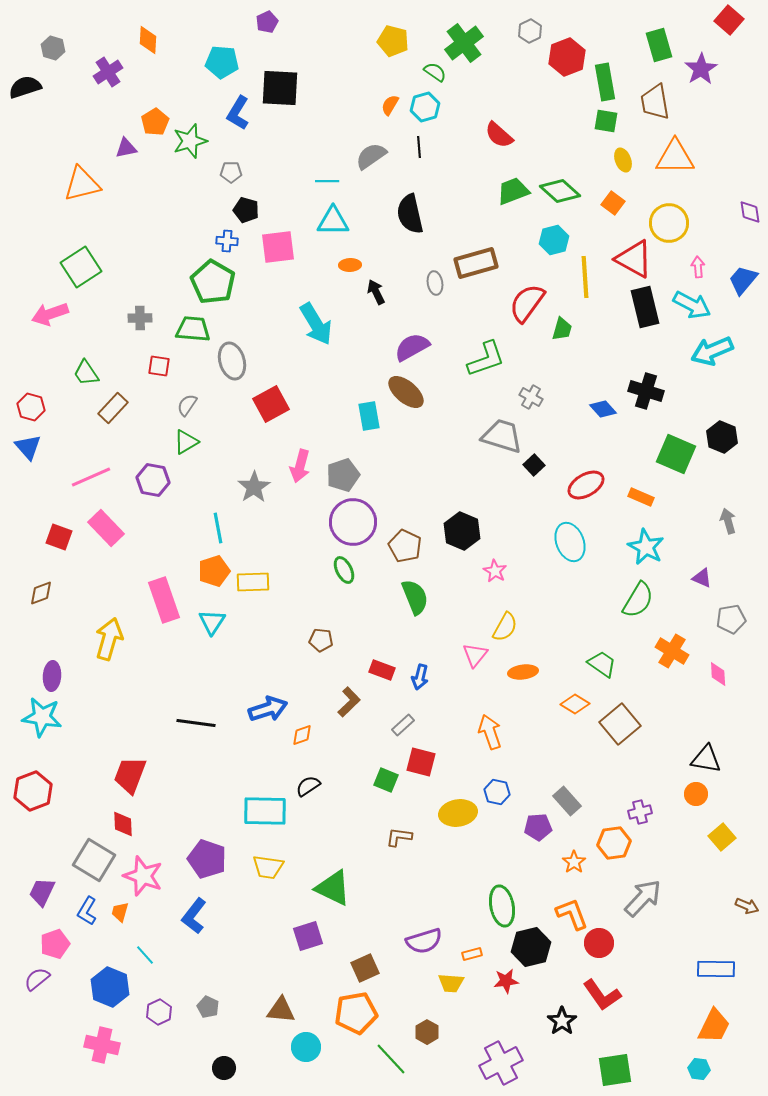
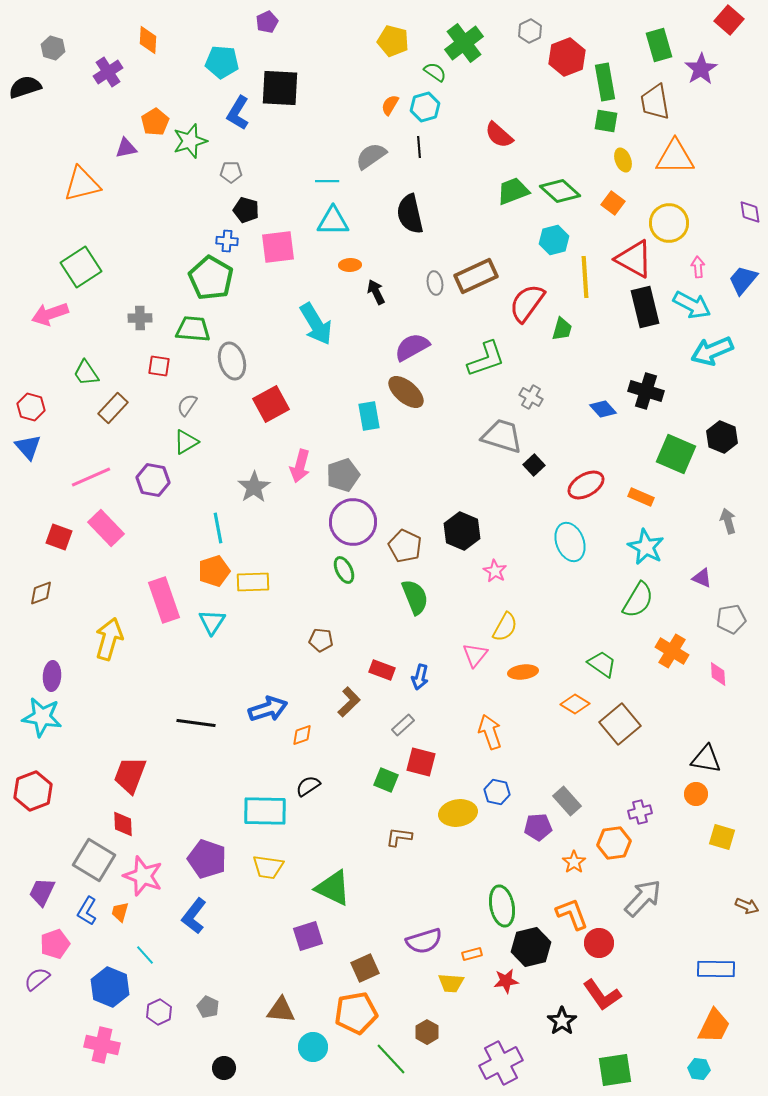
brown rectangle at (476, 263): moved 13 px down; rotated 9 degrees counterclockwise
green pentagon at (213, 282): moved 2 px left, 4 px up
yellow square at (722, 837): rotated 32 degrees counterclockwise
cyan circle at (306, 1047): moved 7 px right
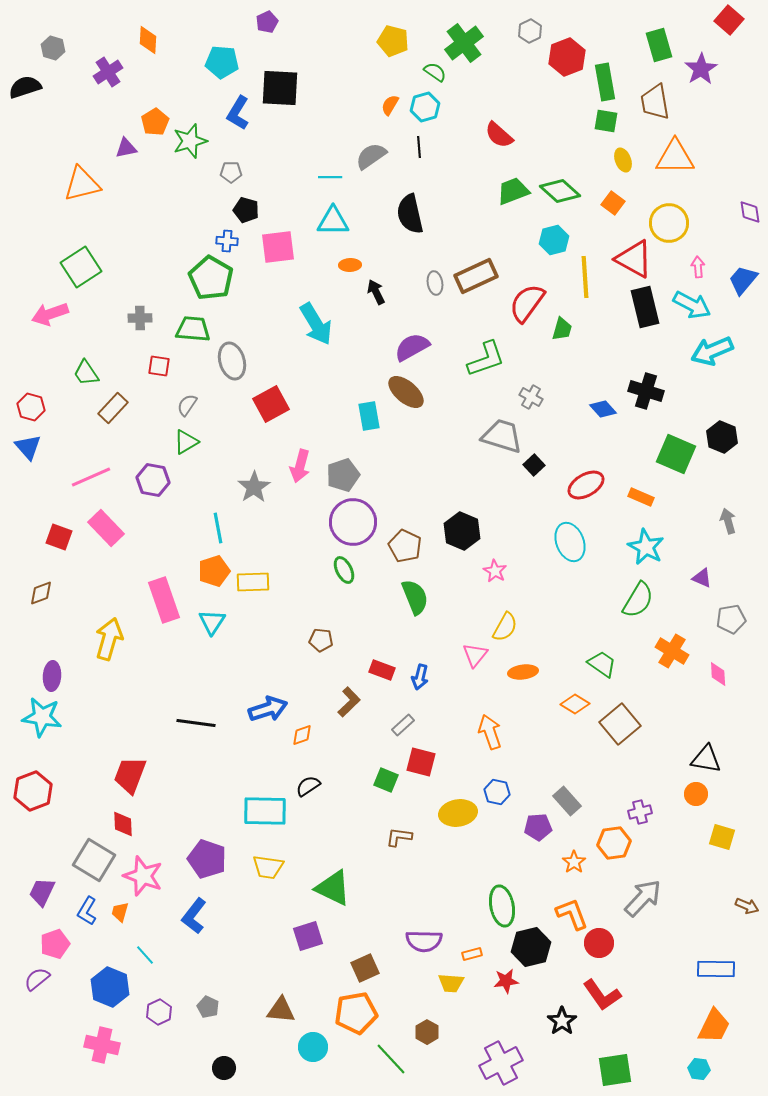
cyan line at (327, 181): moved 3 px right, 4 px up
purple semicircle at (424, 941): rotated 18 degrees clockwise
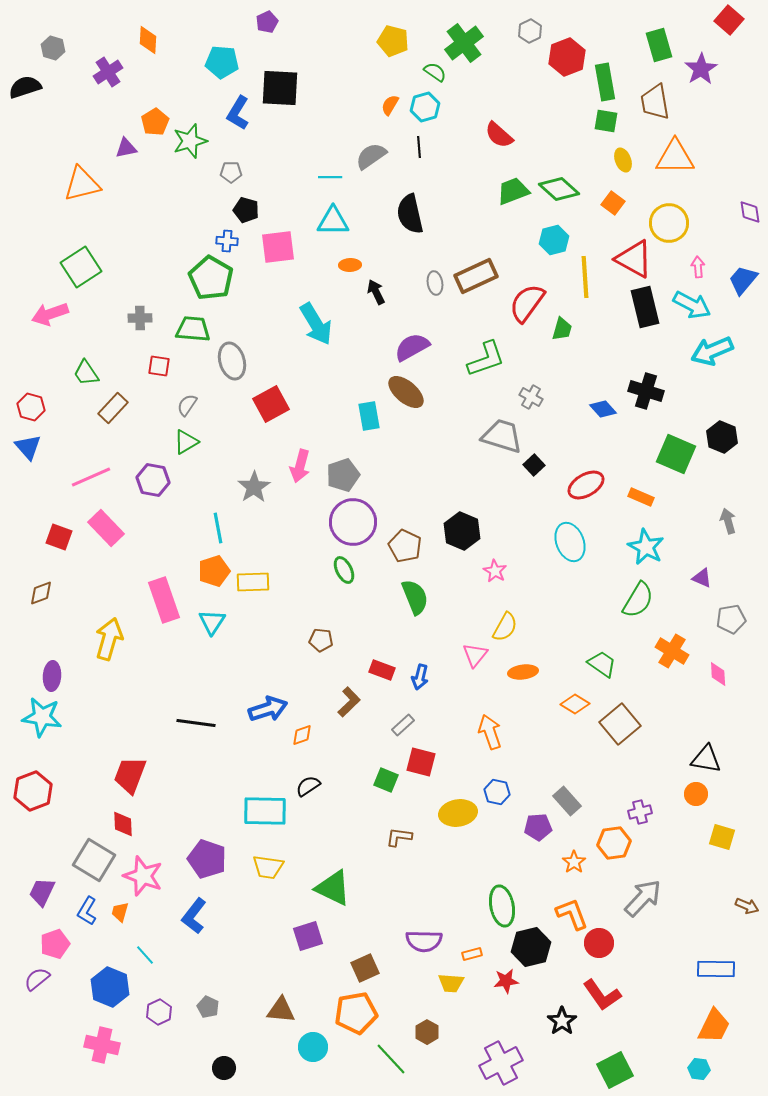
green diamond at (560, 191): moved 1 px left, 2 px up
green square at (615, 1070): rotated 18 degrees counterclockwise
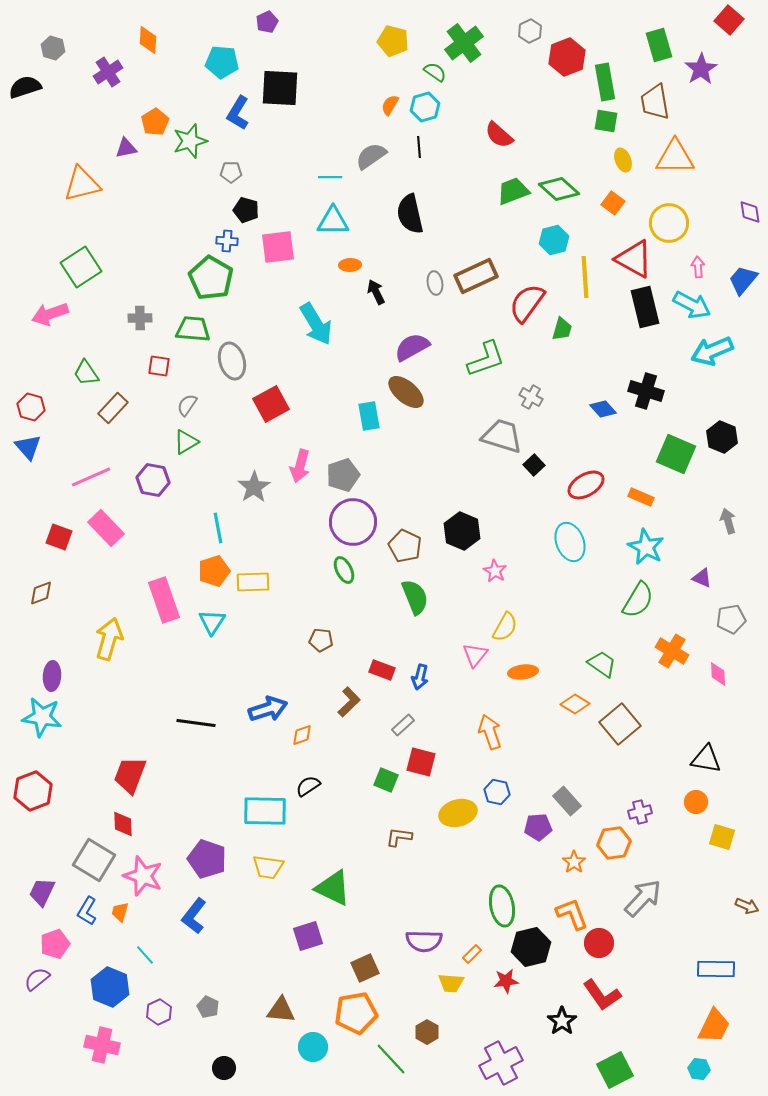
orange circle at (696, 794): moved 8 px down
yellow ellipse at (458, 813): rotated 6 degrees counterclockwise
orange rectangle at (472, 954): rotated 30 degrees counterclockwise
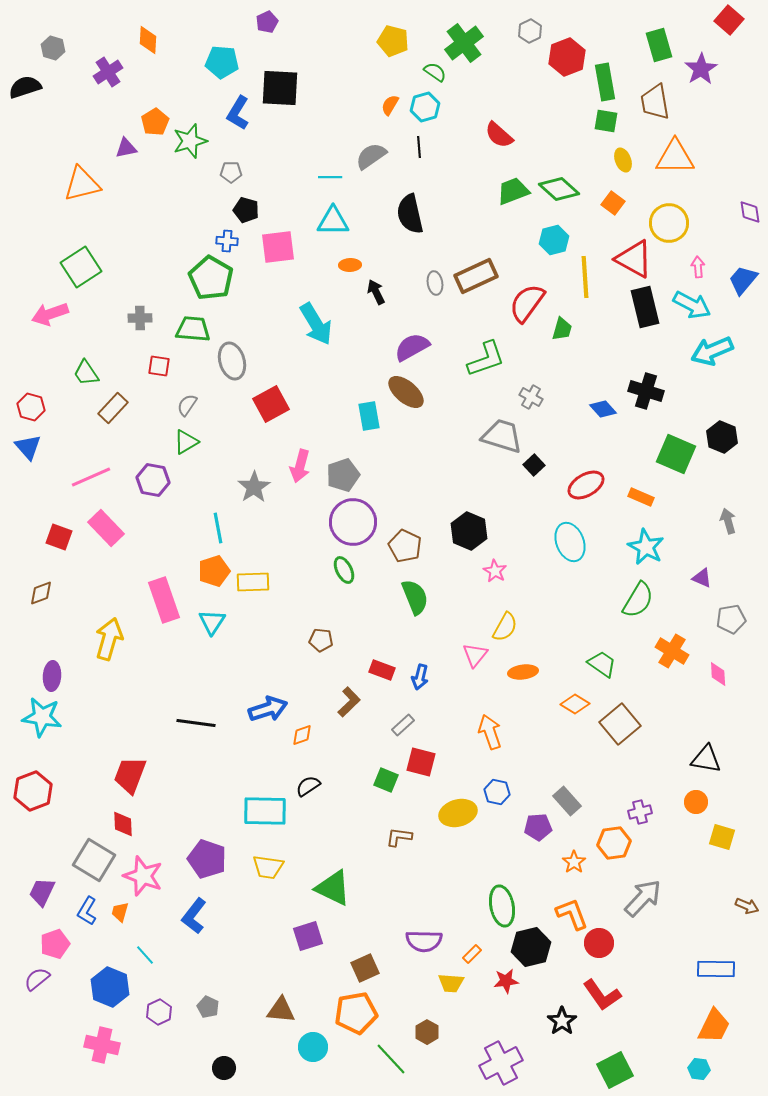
black hexagon at (462, 531): moved 7 px right
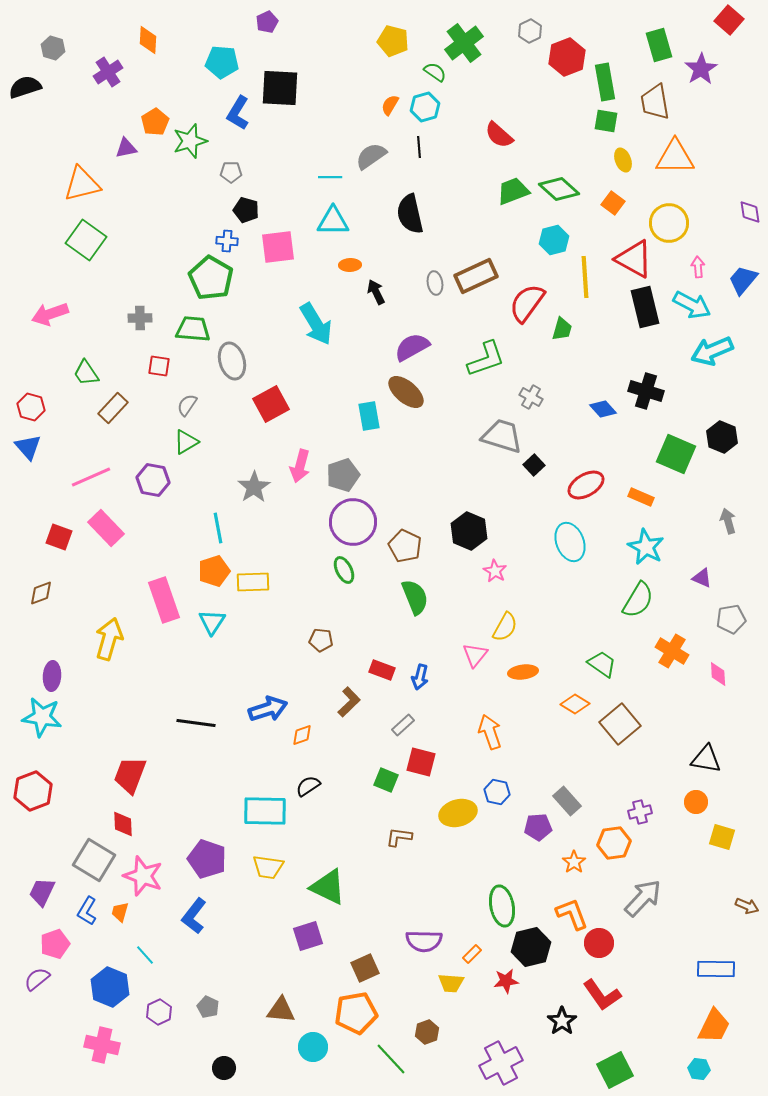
green square at (81, 267): moved 5 px right, 27 px up; rotated 21 degrees counterclockwise
green triangle at (333, 888): moved 5 px left, 1 px up
brown hexagon at (427, 1032): rotated 10 degrees clockwise
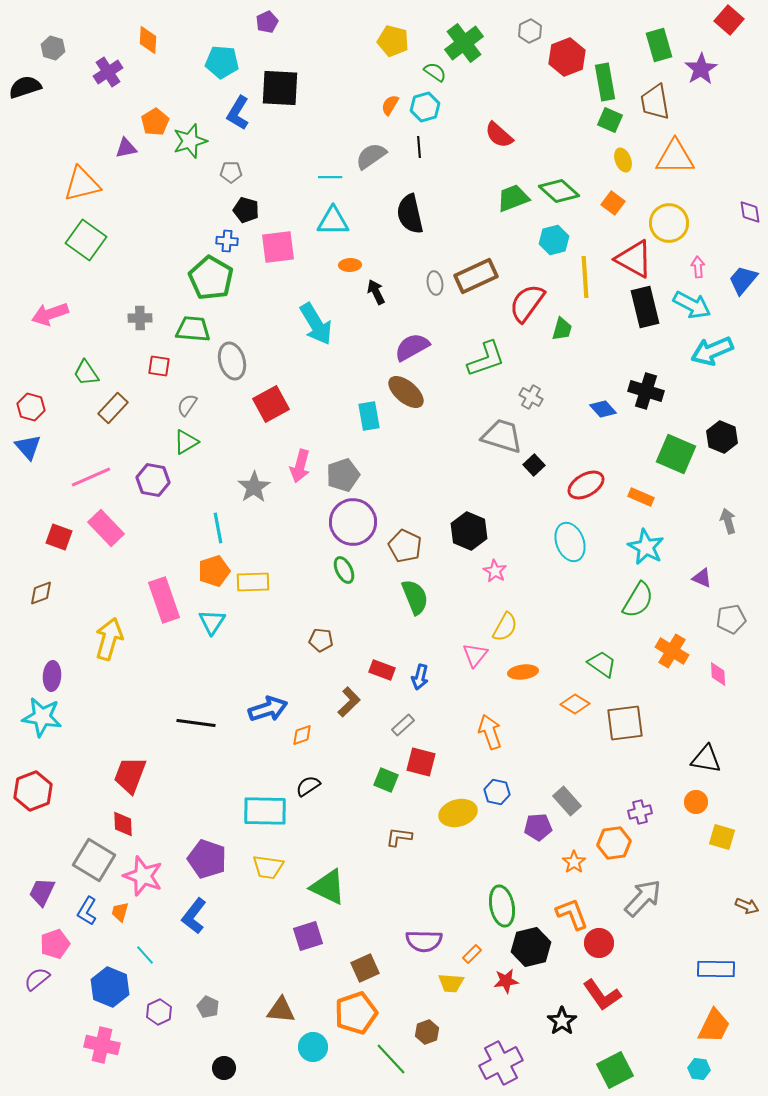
green square at (606, 121): moved 4 px right, 1 px up; rotated 15 degrees clockwise
green diamond at (559, 189): moved 2 px down
green trapezoid at (513, 191): moved 7 px down
brown square at (620, 724): moved 5 px right, 1 px up; rotated 33 degrees clockwise
orange pentagon at (356, 1013): rotated 9 degrees counterclockwise
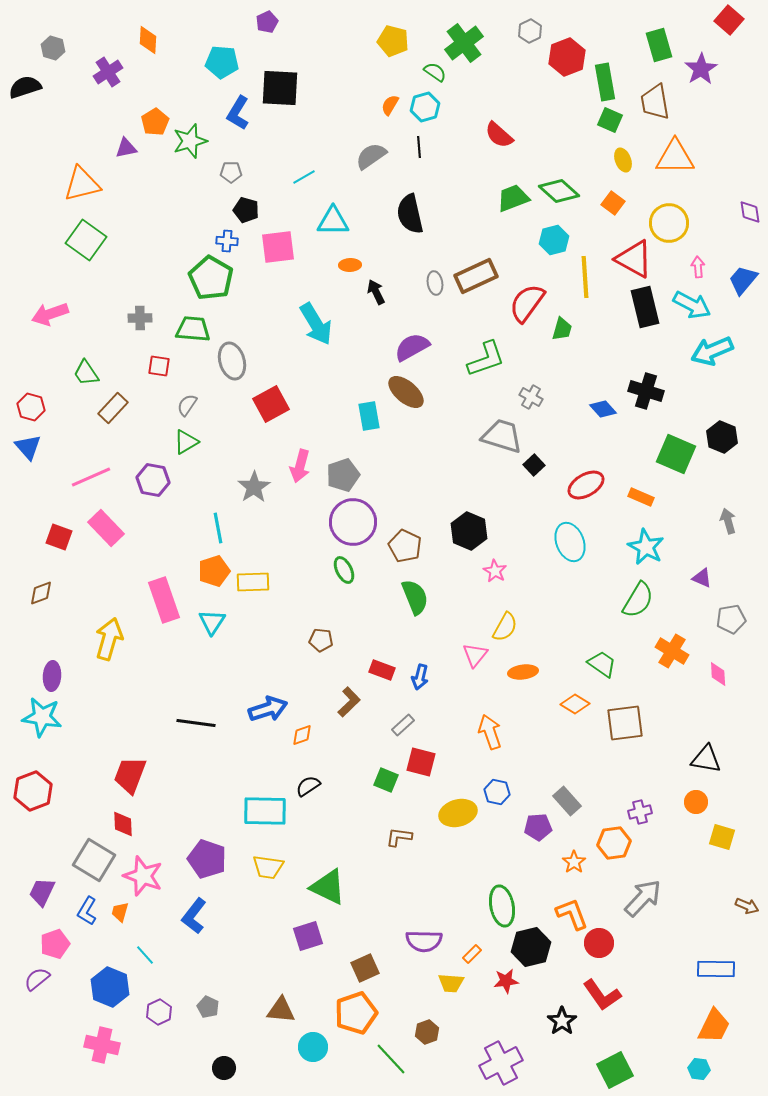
cyan line at (330, 177): moved 26 px left; rotated 30 degrees counterclockwise
